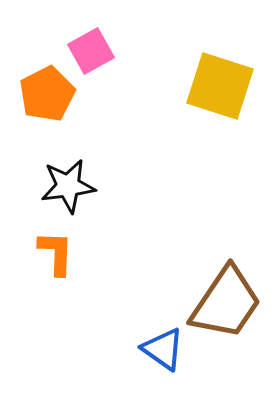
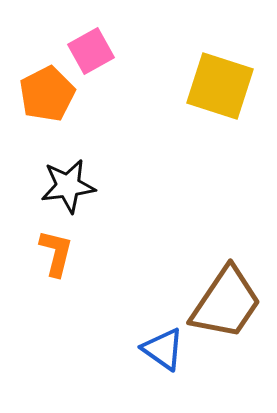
orange L-shape: rotated 12 degrees clockwise
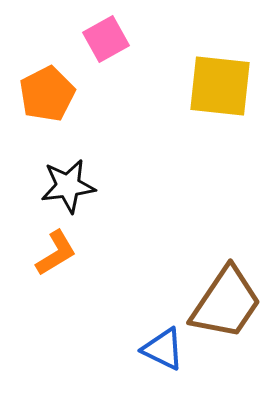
pink square: moved 15 px right, 12 px up
yellow square: rotated 12 degrees counterclockwise
orange L-shape: rotated 45 degrees clockwise
blue triangle: rotated 9 degrees counterclockwise
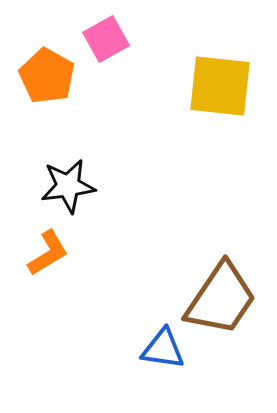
orange pentagon: moved 18 px up; rotated 16 degrees counterclockwise
orange L-shape: moved 8 px left
brown trapezoid: moved 5 px left, 4 px up
blue triangle: rotated 18 degrees counterclockwise
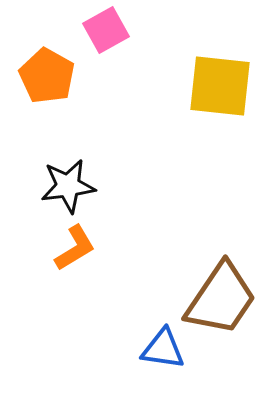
pink square: moved 9 px up
orange L-shape: moved 27 px right, 5 px up
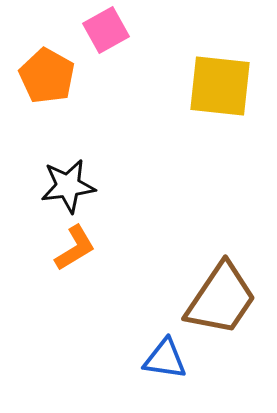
blue triangle: moved 2 px right, 10 px down
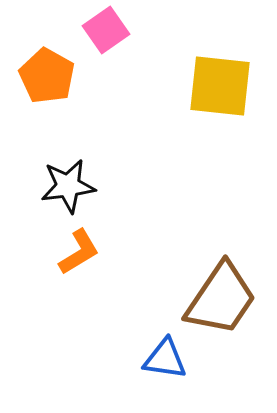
pink square: rotated 6 degrees counterclockwise
orange L-shape: moved 4 px right, 4 px down
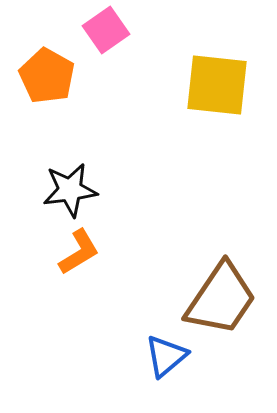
yellow square: moved 3 px left, 1 px up
black star: moved 2 px right, 4 px down
blue triangle: moved 1 px right, 3 px up; rotated 48 degrees counterclockwise
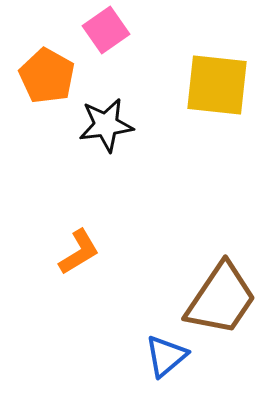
black star: moved 36 px right, 65 px up
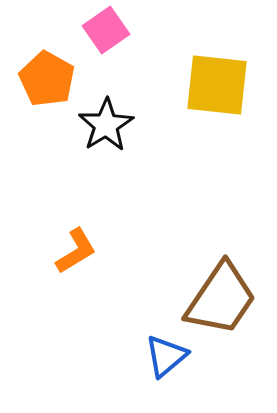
orange pentagon: moved 3 px down
black star: rotated 24 degrees counterclockwise
orange L-shape: moved 3 px left, 1 px up
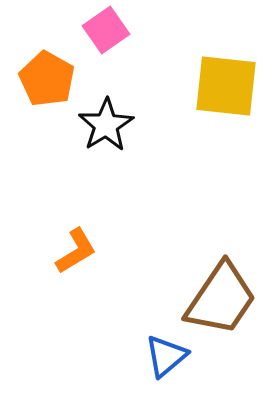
yellow square: moved 9 px right, 1 px down
